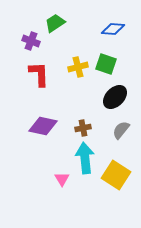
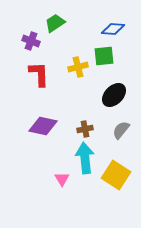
green square: moved 2 px left, 8 px up; rotated 25 degrees counterclockwise
black ellipse: moved 1 px left, 2 px up
brown cross: moved 2 px right, 1 px down
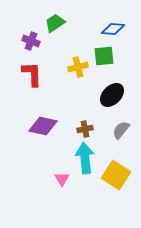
red L-shape: moved 7 px left
black ellipse: moved 2 px left
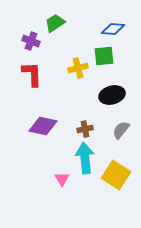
yellow cross: moved 1 px down
black ellipse: rotated 30 degrees clockwise
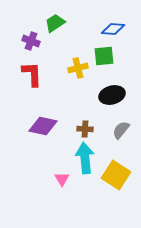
brown cross: rotated 14 degrees clockwise
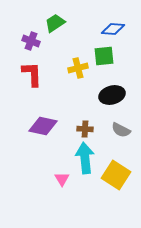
gray semicircle: rotated 102 degrees counterclockwise
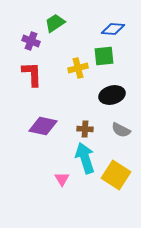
cyan arrow: rotated 12 degrees counterclockwise
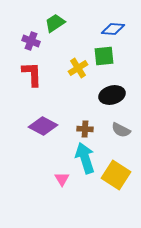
yellow cross: rotated 18 degrees counterclockwise
purple diamond: rotated 16 degrees clockwise
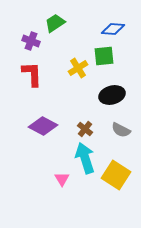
brown cross: rotated 35 degrees clockwise
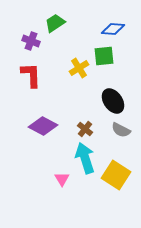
yellow cross: moved 1 px right
red L-shape: moved 1 px left, 1 px down
black ellipse: moved 1 px right, 6 px down; rotated 70 degrees clockwise
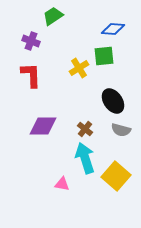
green trapezoid: moved 2 px left, 7 px up
purple diamond: rotated 28 degrees counterclockwise
gray semicircle: rotated 12 degrees counterclockwise
yellow square: moved 1 px down; rotated 8 degrees clockwise
pink triangle: moved 5 px down; rotated 49 degrees counterclockwise
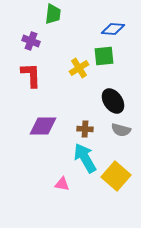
green trapezoid: moved 2 px up; rotated 130 degrees clockwise
brown cross: rotated 35 degrees counterclockwise
cyan arrow: rotated 12 degrees counterclockwise
